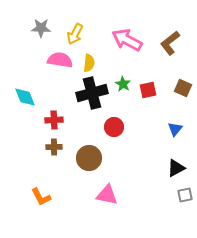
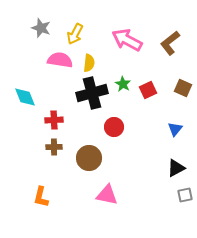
gray star: rotated 18 degrees clockwise
red square: rotated 12 degrees counterclockwise
orange L-shape: rotated 40 degrees clockwise
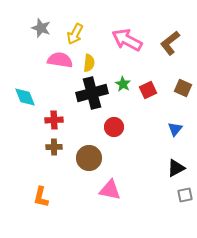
pink triangle: moved 3 px right, 5 px up
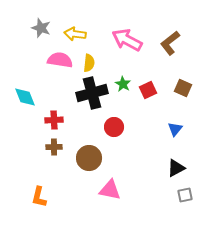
yellow arrow: rotated 70 degrees clockwise
orange L-shape: moved 2 px left
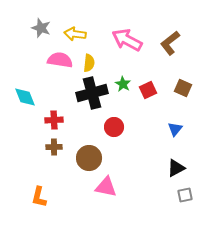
pink triangle: moved 4 px left, 3 px up
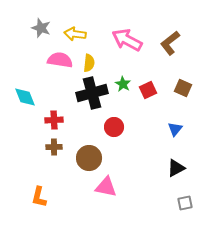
gray square: moved 8 px down
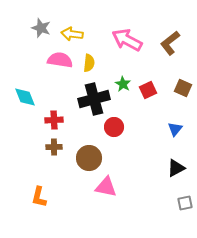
yellow arrow: moved 3 px left
black cross: moved 2 px right, 6 px down
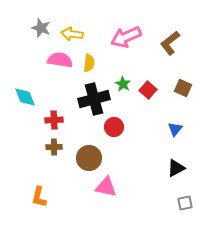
pink arrow: moved 1 px left, 3 px up; rotated 52 degrees counterclockwise
red square: rotated 24 degrees counterclockwise
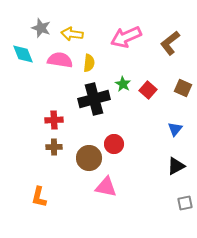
cyan diamond: moved 2 px left, 43 px up
red circle: moved 17 px down
black triangle: moved 2 px up
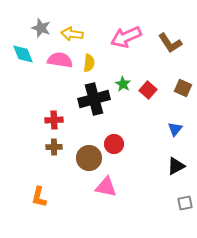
brown L-shape: rotated 85 degrees counterclockwise
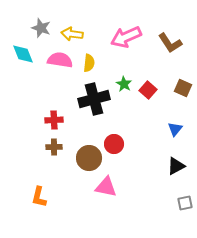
green star: moved 1 px right
